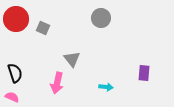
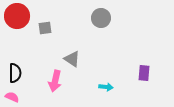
red circle: moved 1 px right, 3 px up
gray square: moved 2 px right; rotated 32 degrees counterclockwise
gray triangle: rotated 18 degrees counterclockwise
black semicircle: rotated 18 degrees clockwise
pink arrow: moved 2 px left, 2 px up
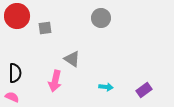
purple rectangle: moved 17 px down; rotated 49 degrees clockwise
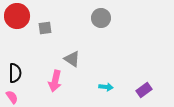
pink semicircle: rotated 32 degrees clockwise
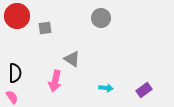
cyan arrow: moved 1 px down
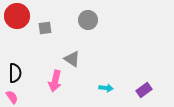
gray circle: moved 13 px left, 2 px down
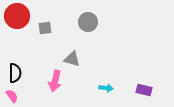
gray circle: moved 2 px down
gray triangle: rotated 18 degrees counterclockwise
purple rectangle: rotated 49 degrees clockwise
pink semicircle: moved 1 px up
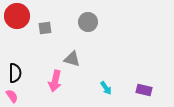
cyan arrow: rotated 48 degrees clockwise
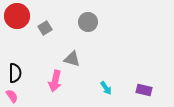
gray square: rotated 24 degrees counterclockwise
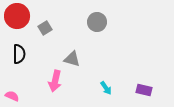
gray circle: moved 9 px right
black semicircle: moved 4 px right, 19 px up
pink semicircle: rotated 32 degrees counterclockwise
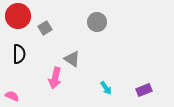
red circle: moved 1 px right
gray triangle: rotated 18 degrees clockwise
pink arrow: moved 3 px up
purple rectangle: rotated 35 degrees counterclockwise
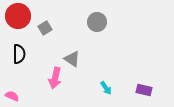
purple rectangle: rotated 35 degrees clockwise
